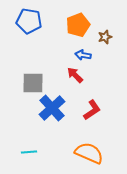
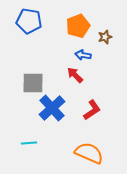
orange pentagon: moved 1 px down
cyan line: moved 9 px up
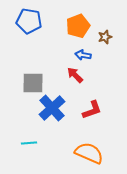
red L-shape: rotated 15 degrees clockwise
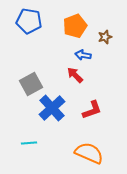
orange pentagon: moved 3 px left
gray square: moved 2 px left, 1 px down; rotated 30 degrees counterclockwise
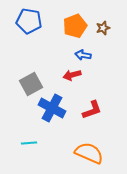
brown star: moved 2 px left, 9 px up
red arrow: moved 3 px left; rotated 60 degrees counterclockwise
blue cross: rotated 20 degrees counterclockwise
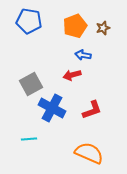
cyan line: moved 4 px up
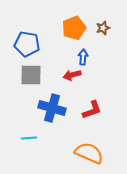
blue pentagon: moved 2 px left, 23 px down
orange pentagon: moved 1 px left, 2 px down
blue arrow: moved 2 px down; rotated 84 degrees clockwise
gray square: moved 9 px up; rotated 30 degrees clockwise
blue cross: rotated 12 degrees counterclockwise
cyan line: moved 1 px up
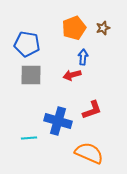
blue cross: moved 6 px right, 13 px down
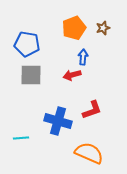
cyan line: moved 8 px left
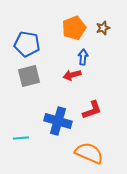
gray square: moved 2 px left, 1 px down; rotated 15 degrees counterclockwise
